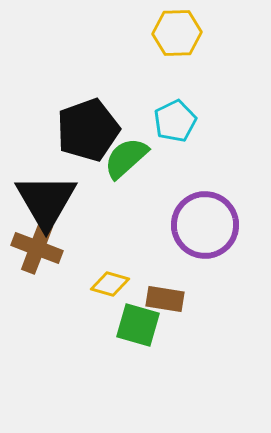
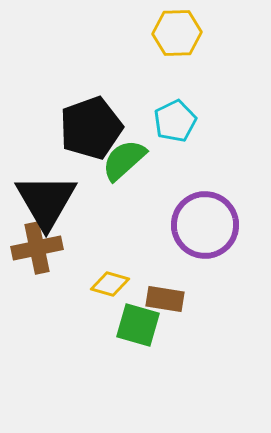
black pentagon: moved 3 px right, 2 px up
green semicircle: moved 2 px left, 2 px down
brown cross: rotated 33 degrees counterclockwise
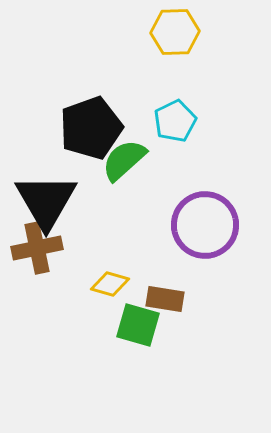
yellow hexagon: moved 2 px left, 1 px up
